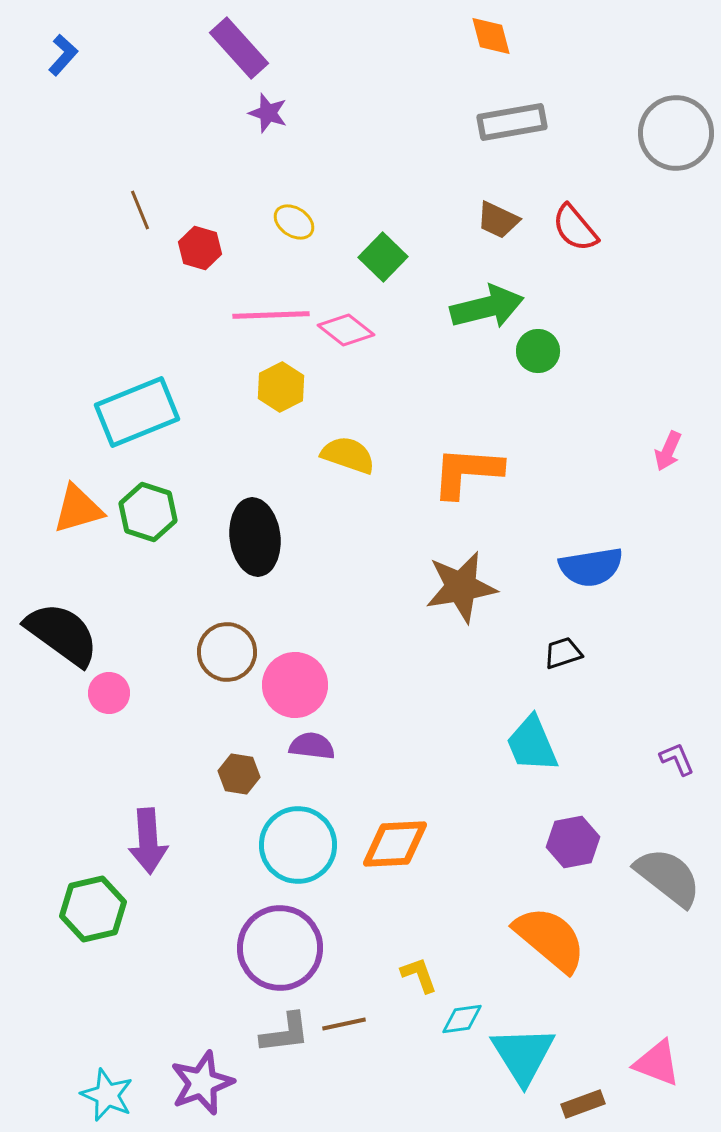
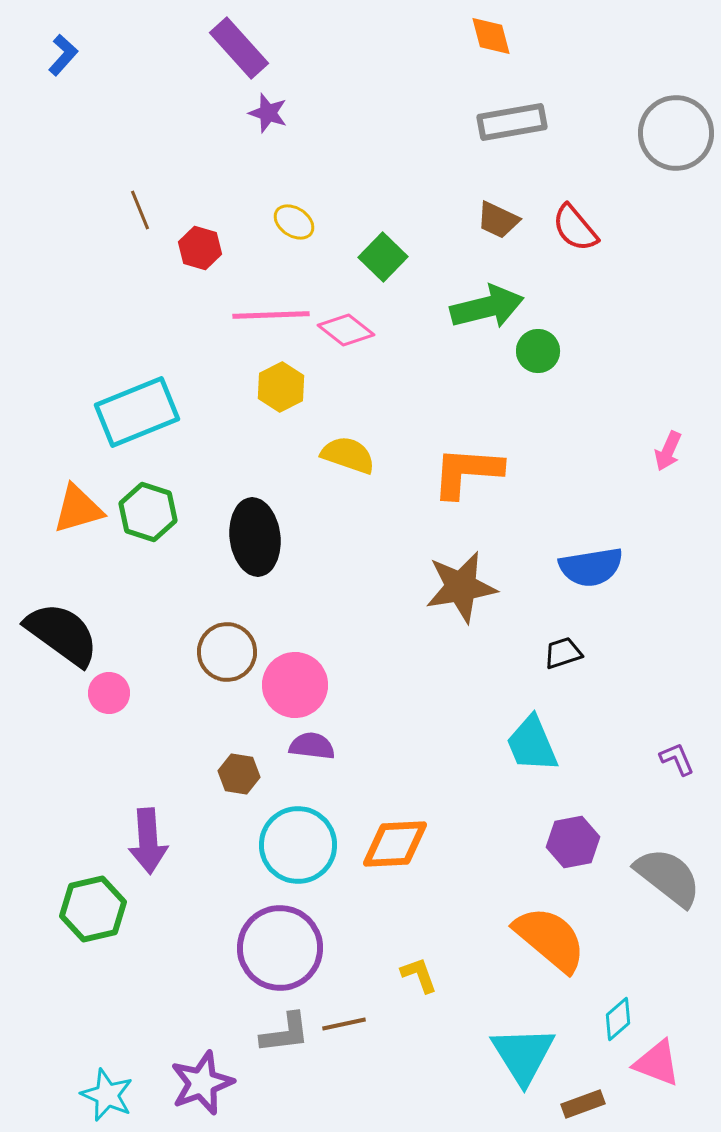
cyan diamond at (462, 1019): moved 156 px right; rotated 33 degrees counterclockwise
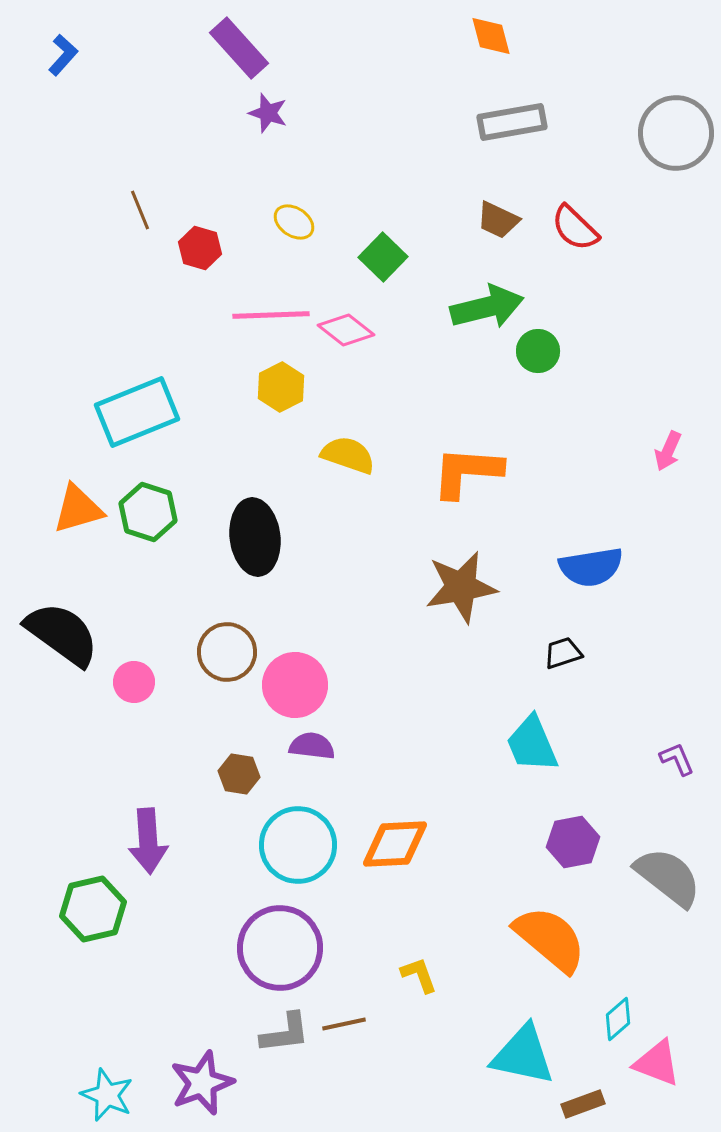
red semicircle at (575, 228): rotated 6 degrees counterclockwise
pink circle at (109, 693): moved 25 px right, 11 px up
cyan triangle at (523, 1055): rotated 46 degrees counterclockwise
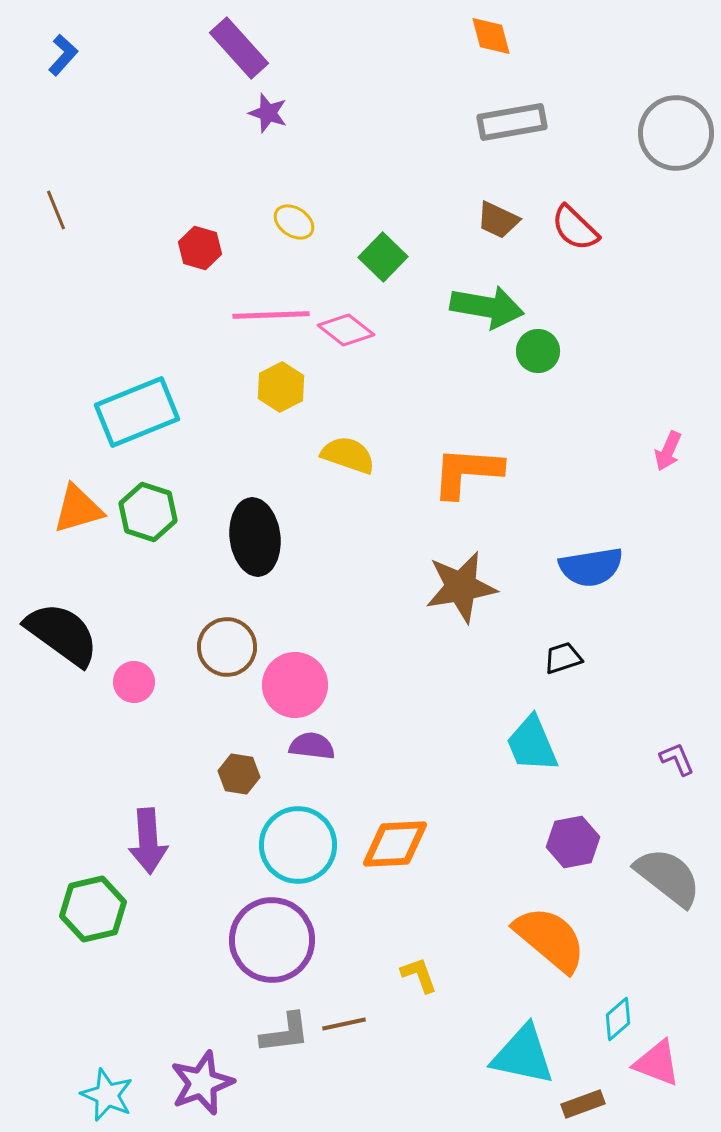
brown line at (140, 210): moved 84 px left
green arrow at (487, 307): rotated 24 degrees clockwise
brown circle at (227, 652): moved 5 px up
black trapezoid at (563, 653): moved 5 px down
purple circle at (280, 948): moved 8 px left, 8 px up
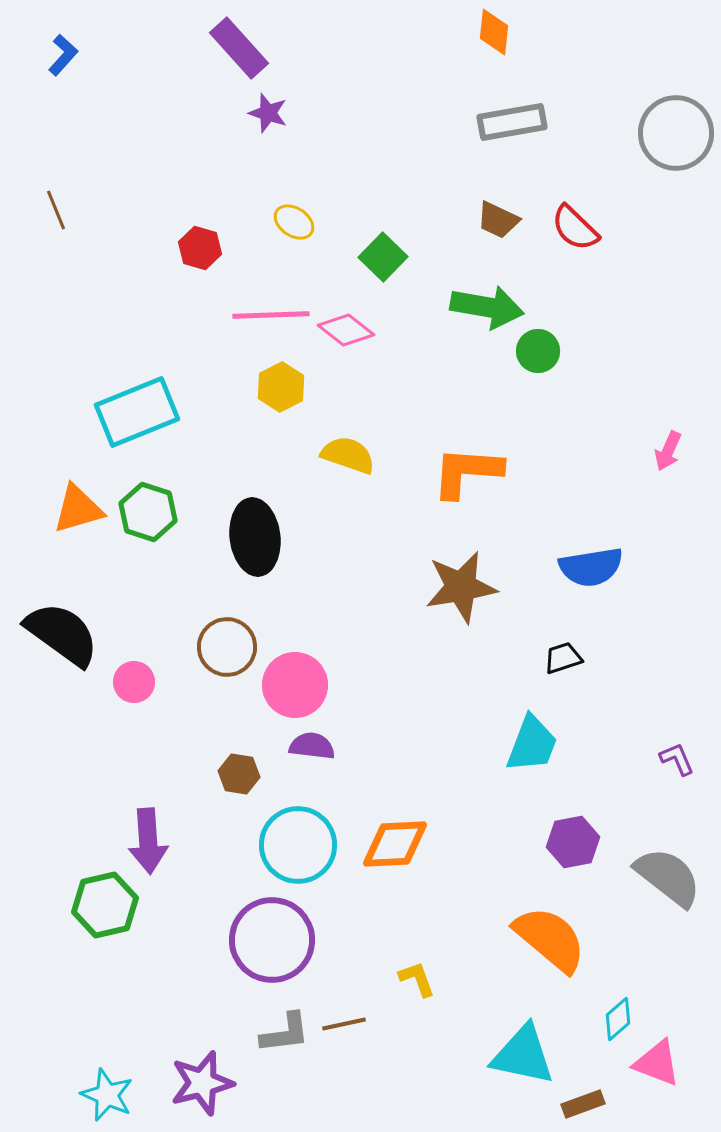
orange diamond at (491, 36): moved 3 px right, 4 px up; rotated 21 degrees clockwise
cyan trapezoid at (532, 744): rotated 136 degrees counterclockwise
green hexagon at (93, 909): moved 12 px right, 4 px up
yellow L-shape at (419, 975): moved 2 px left, 4 px down
purple star at (202, 1083): rotated 6 degrees clockwise
